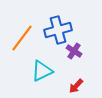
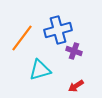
purple cross: rotated 14 degrees counterclockwise
cyan triangle: moved 2 px left, 1 px up; rotated 10 degrees clockwise
red arrow: rotated 14 degrees clockwise
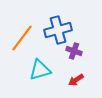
red arrow: moved 6 px up
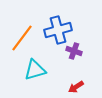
cyan triangle: moved 5 px left
red arrow: moved 7 px down
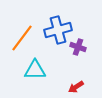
purple cross: moved 4 px right, 4 px up
cyan triangle: rotated 15 degrees clockwise
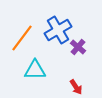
blue cross: rotated 16 degrees counterclockwise
purple cross: rotated 21 degrees clockwise
red arrow: rotated 91 degrees counterclockwise
